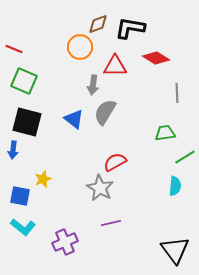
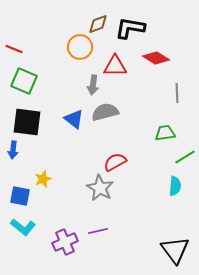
gray semicircle: rotated 44 degrees clockwise
black square: rotated 8 degrees counterclockwise
purple line: moved 13 px left, 8 px down
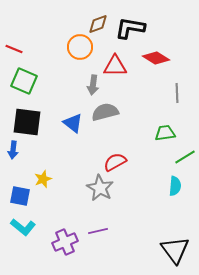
blue triangle: moved 1 px left, 4 px down
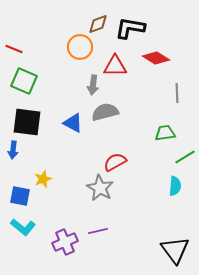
blue triangle: rotated 10 degrees counterclockwise
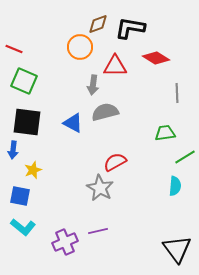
yellow star: moved 10 px left, 9 px up
black triangle: moved 2 px right, 1 px up
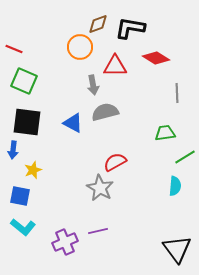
gray arrow: rotated 18 degrees counterclockwise
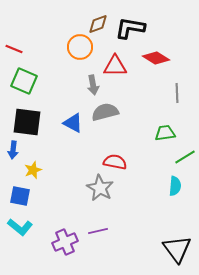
red semicircle: rotated 40 degrees clockwise
cyan L-shape: moved 3 px left
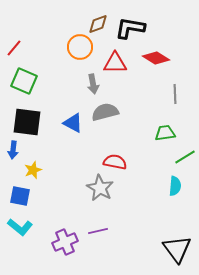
red line: moved 1 px up; rotated 72 degrees counterclockwise
red triangle: moved 3 px up
gray arrow: moved 1 px up
gray line: moved 2 px left, 1 px down
